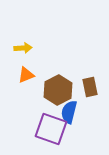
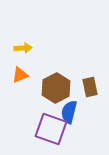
orange triangle: moved 6 px left
brown hexagon: moved 2 px left, 2 px up
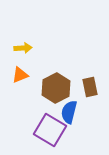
purple square: moved 1 px left, 1 px down; rotated 12 degrees clockwise
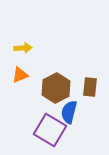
brown rectangle: rotated 18 degrees clockwise
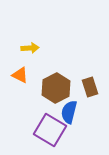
yellow arrow: moved 7 px right
orange triangle: rotated 48 degrees clockwise
brown rectangle: rotated 24 degrees counterclockwise
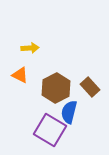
brown rectangle: rotated 24 degrees counterclockwise
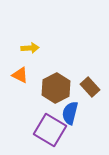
blue semicircle: moved 1 px right, 1 px down
